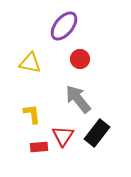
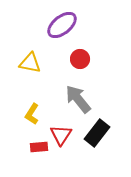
purple ellipse: moved 2 px left, 1 px up; rotated 12 degrees clockwise
yellow L-shape: rotated 140 degrees counterclockwise
red triangle: moved 2 px left, 1 px up
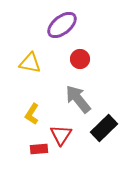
black rectangle: moved 7 px right, 5 px up; rotated 8 degrees clockwise
red rectangle: moved 2 px down
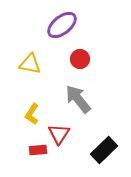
yellow triangle: moved 1 px down
black rectangle: moved 22 px down
red triangle: moved 2 px left, 1 px up
red rectangle: moved 1 px left, 1 px down
